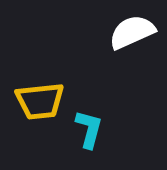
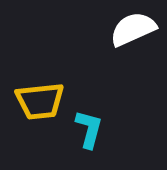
white semicircle: moved 1 px right, 3 px up
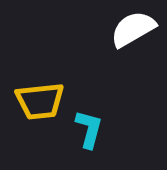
white semicircle: rotated 6 degrees counterclockwise
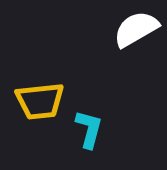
white semicircle: moved 3 px right
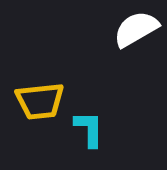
cyan L-shape: rotated 15 degrees counterclockwise
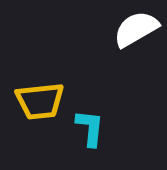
cyan L-shape: moved 1 px right, 1 px up; rotated 6 degrees clockwise
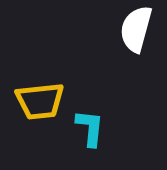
white semicircle: rotated 45 degrees counterclockwise
